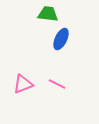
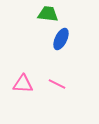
pink triangle: rotated 25 degrees clockwise
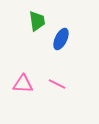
green trapezoid: moved 11 px left, 7 px down; rotated 75 degrees clockwise
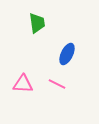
green trapezoid: moved 2 px down
blue ellipse: moved 6 px right, 15 px down
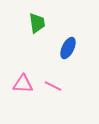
blue ellipse: moved 1 px right, 6 px up
pink line: moved 4 px left, 2 px down
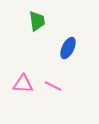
green trapezoid: moved 2 px up
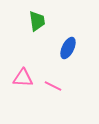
pink triangle: moved 6 px up
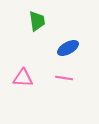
blue ellipse: rotated 35 degrees clockwise
pink line: moved 11 px right, 8 px up; rotated 18 degrees counterclockwise
